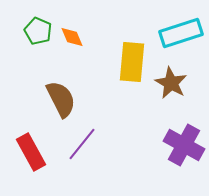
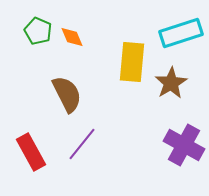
brown star: rotated 12 degrees clockwise
brown semicircle: moved 6 px right, 5 px up
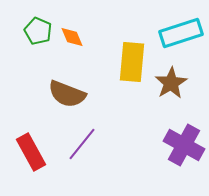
brown semicircle: rotated 138 degrees clockwise
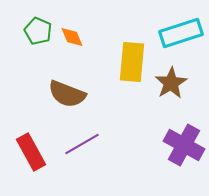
purple line: rotated 21 degrees clockwise
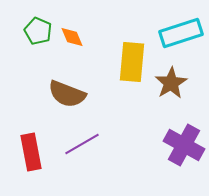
red rectangle: rotated 18 degrees clockwise
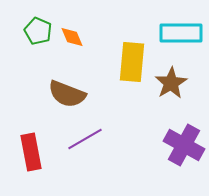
cyan rectangle: rotated 18 degrees clockwise
purple line: moved 3 px right, 5 px up
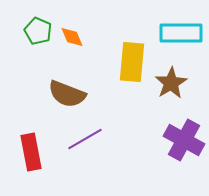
purple cross: moved 5 px up
